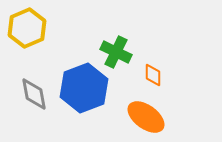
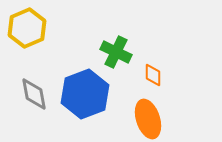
blue hexagon: moved 1 px right, 6 px down
orange ellipse: moved 2 px right, 2 px down; rotated 36 degrees clockwise
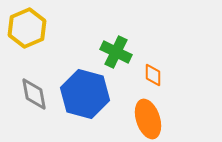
blue hexagon: rotated 24 degrees counterclockwise
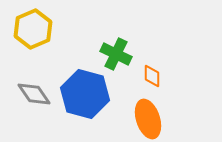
yellow hexagon: moved 6 px right, 1 px down
green cross: moved 2 px down
orange diamond: moved 1 px left, 1 px down
gray diamond: rotated 24 degrees counterclockwise
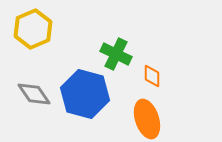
orange ellipse: moved 1 px left
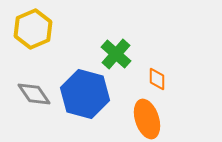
green cross: rotated 16 degrees clockwise
orange diamond: moved 5 px right, 3 px down
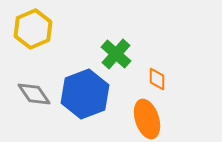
blue hexagon: rotated 24 degrees clockwise
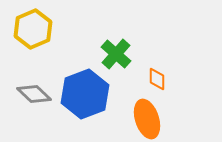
gray diamond: rotated 12 degrees counterclockwise
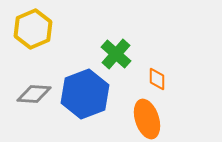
gray diamond: rotated 40 degrees counterclockwise
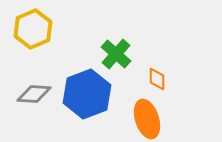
blue hexagon: moved 2 px right
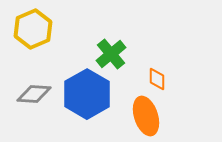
green cross: moved 5 px left; rotated 8 degrees clockwise
blue hexagon: rotated 9 degrees counterclockwise
orange ellipse: moved 1 px left, 3 px up
